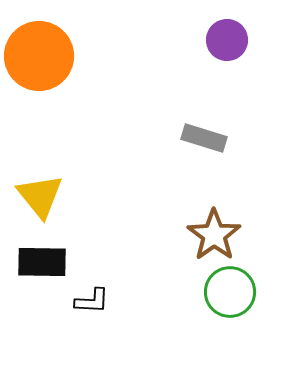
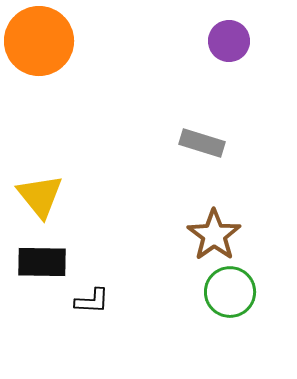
purple circle: moved 2 px right, 1 px down
orange circle: moved 15 px up
gray rectangle: moved 2 px left, 5 px down
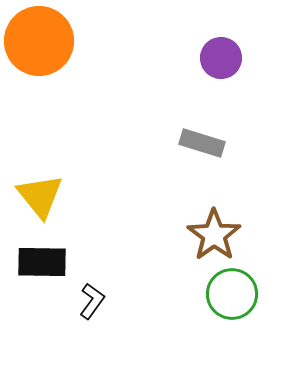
purple circle: moved 8 px left, 17 px down
green circle: moved 2 px right, 2 px down
black L-shape: rotated 57 degrees counterclockwise
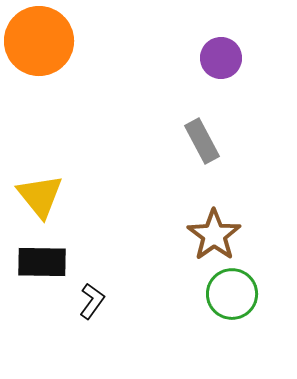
gray rectangle: moved 2 px up; rotated 45 degrees clockwise
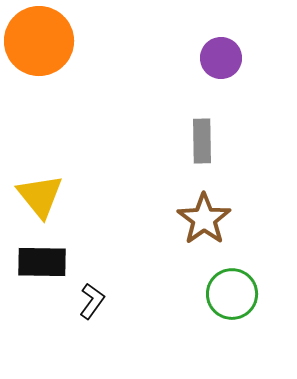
gray rectangle: rotated 27 degrees clockwise
brown star: moved 10 px left, 16 px up
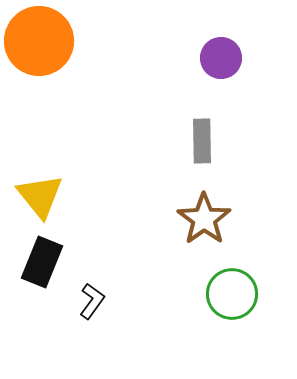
black rectangle: rotated 69 degrees counterclockwise
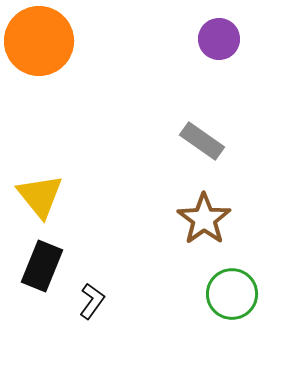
purple circle: moved 2 px left, 19 px up
gray rectangle: rotated 54 degrees counterclockwise
black rectangle: moved 4 px down
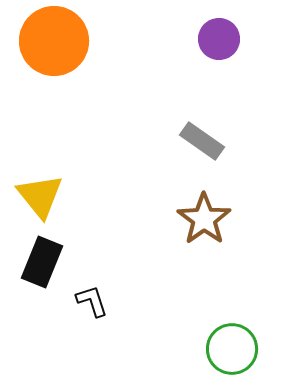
orange circle: moved 15 px right
black rectangle: moved 4 px up
green circle: moved 55 px down
black L-shape: rotated 54 degrees counterclockwise
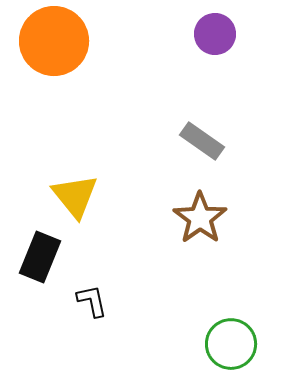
purple circle: moved 4 px left, 5 px up
yellow triangle: moved 35 px right
brown star: moved 4 px left, 1 px up
black rectangle: moved 2 px left, 5 px up
black L-shape: rotated 6 degrees clockwise
green circle: moved 1 px left, 5 px up
